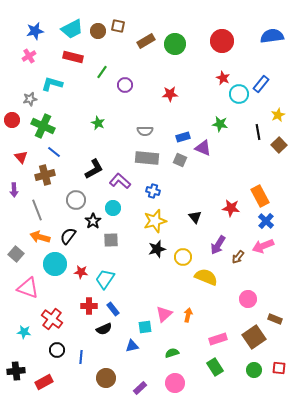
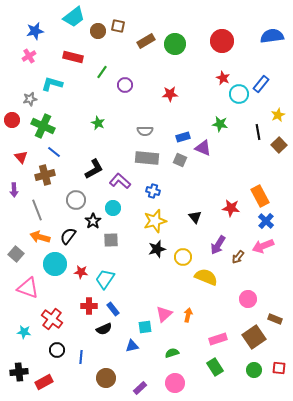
cyan trapezoid at (72, 29): moved 2 px right, 12 px up; rotated 10 degrees counterclockwise
black cross at (16, 371): moved 3 px right, 1 px down
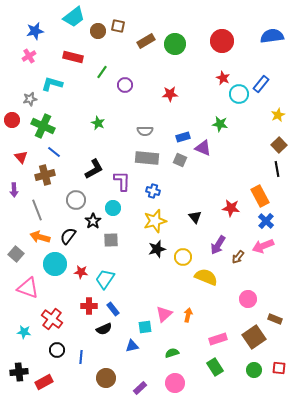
black line at (258, 132): moved 19 px right, 37 px down
purple L-shape at (120, 181): moved 2 px right; rotated 50 degrees clockwise
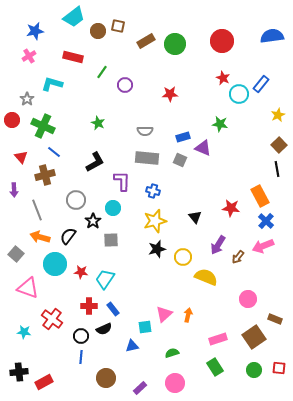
gray star at (30, 99): moved 3 px left; rotated 24 degrees counterclockwise
black L-shape at (94, 169): moved 1 px right, 7 px up
black circle at (57, 350): moved 24 px right, 14 px up
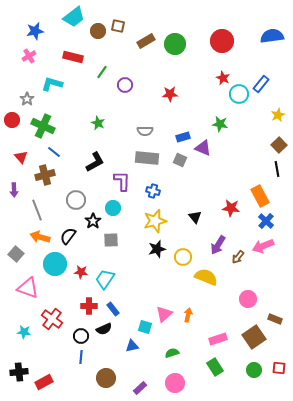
cyan square at (145, 327): rotated 24 degrees clockwise
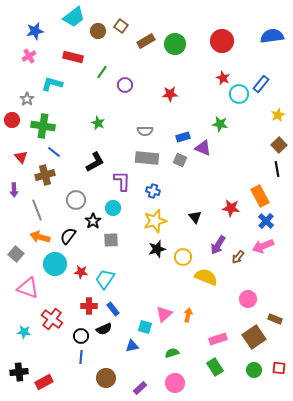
brown square at (118, 26): moved 3 px right; rotated 24 degrees clockwise
green cross at (43, 126): rotated 15 degrees counterclockwise
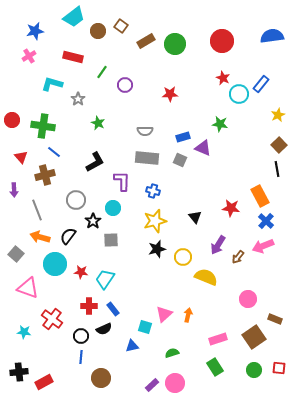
gray star at (27, 99): moved 51 px right
brown circle at (106, 378): moved 5 px left
purple rectangle at (140, 388): moved 12 px right, 3 px up
